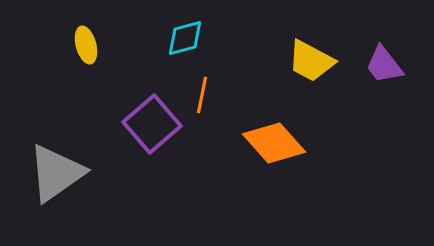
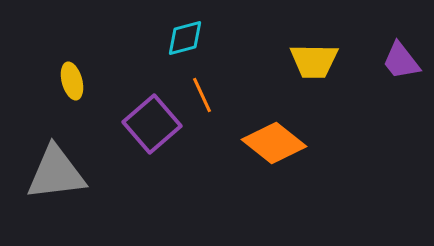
yellow ellipse: moved 14 px left, 36 px down
yellow trapezoid: moved 3 px right; rotated 27 degrees counterclockwise
purple trapezoid: moved 17 px right, 4 px up
orange line: rotated 36 degrees counterclockwise
orange diamond: rotated 10 degrees counterclockwise
gray triangle: rotated 28 degrees clockwise
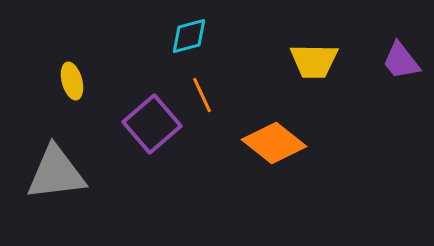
cyan diamond: moved 4 px right, 2 px up
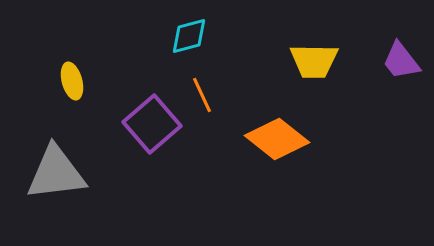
orange diamond: moved 3 px right, 4 px up
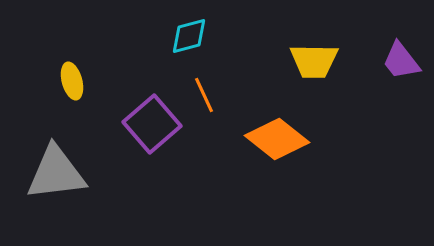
orange line: moved 2 px right
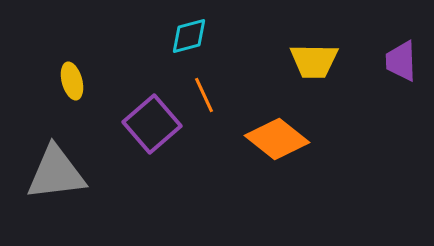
purple trapezoid: rotated 36 degrees clockwise
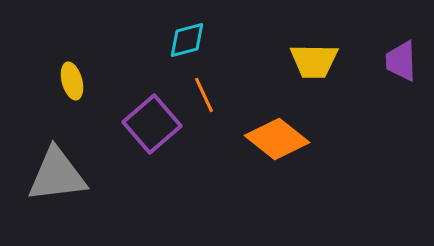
cyan diamond: moved 2 px left, 4 px down
gray triangle: moved 1 px right, 2 px down
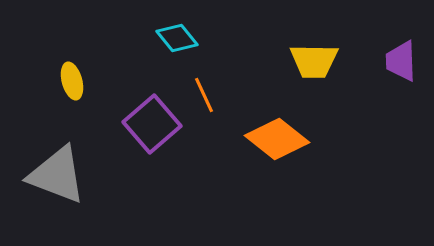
cyan diamond: moved 10 px left, 2 px up; rotated 66 degrees clockwise
gray triangle: rotated 28 degrees clockwise
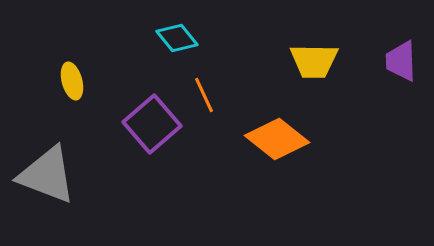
gray triangle: moved 10 px left
